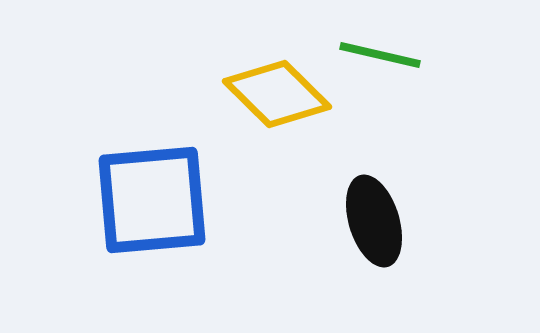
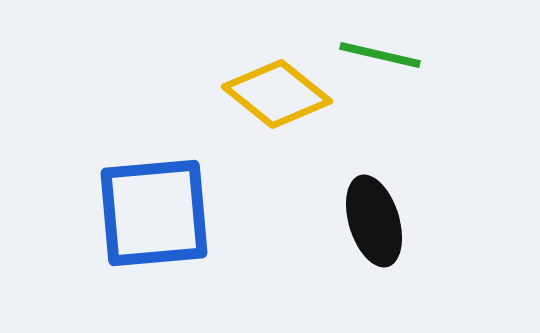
yellow diamond: rotated 6 degrees counterclockwise
blue square: moved 2 px right, 13 px down
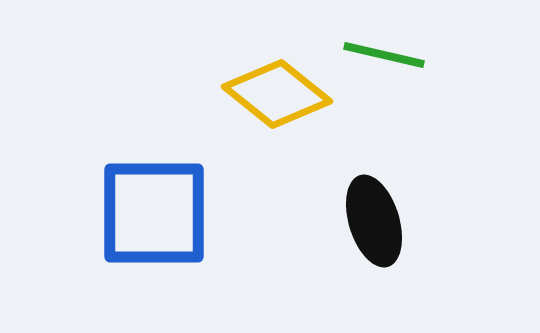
green line: moved 4 px right
blue square: rotated 5 degrees clockwise
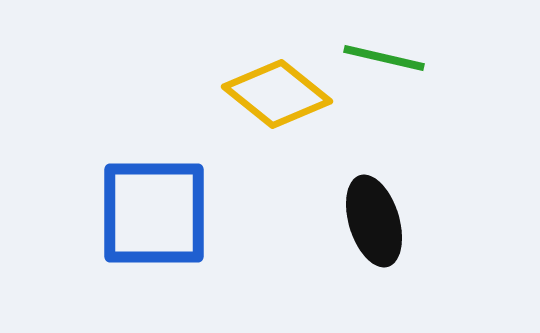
green line: moved 3 px down
